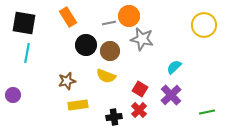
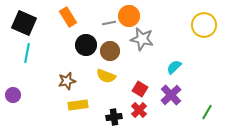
black square: rotated 15 degrees clockwise
green line: rotated 49 degrees counterclockwise
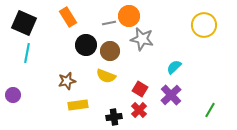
green line: moved 3 px right, 2 px up
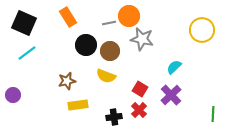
yellow circle: moved 2 px left, 5 px down
cyan line: rotated 42 degrees clockwise
green line: moved 3 px right, 4 px down; rotated 28 degrees counterclockwise
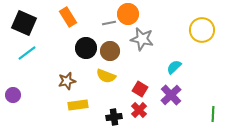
orange circle: moved 1 px left, 2 px up
black circle: moved 3 px down
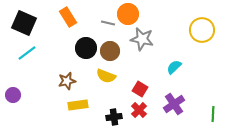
gray line: moved 1 px left; rotated 24 degrees clockwise
purple cross: moved 3 px right, 9 px down; rotated 10 degrees clockwise
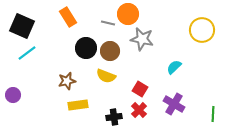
black square: moved 2 px left, 3 px down
purple cross: rotated 25 degrees counterclockwise
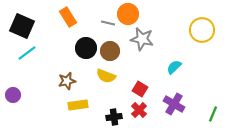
green line: rotated 21 degrees clockwise
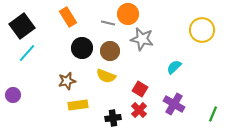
black square: rotated 30 degrees clockwise
black circle: moved 4 px left
cyan line: rotated 12 degrees counterclockwise
black cross: moved 1 px left, 1 px down
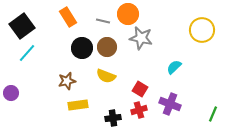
gray line: moved 5 px left, 2 px up
gray star: moved 1 px left, 1 px up
brown circle: moved 3 px left, 4 px up
purple circle: moved 2 px left, 2 px up
purple cross: moved 4 px left; rotated 10 degrees counterclockwise
red cross: rotated 28 degrees clockwise
